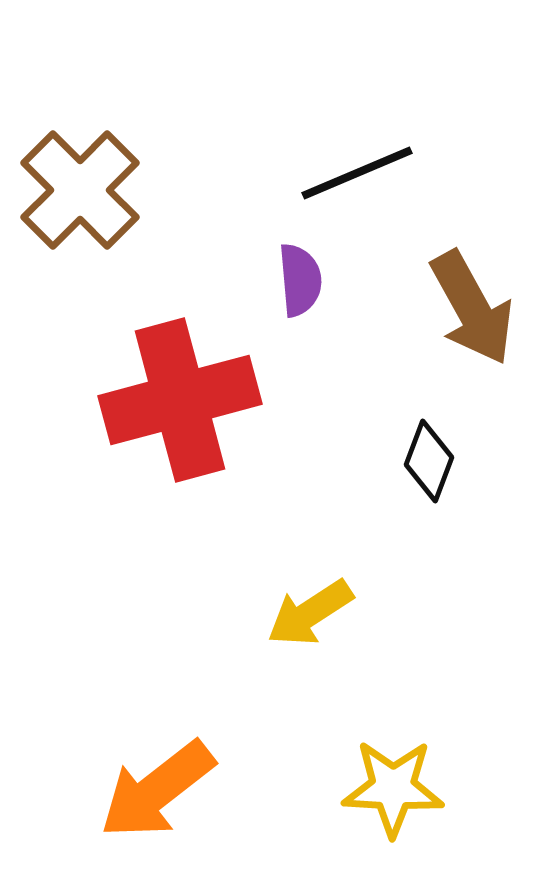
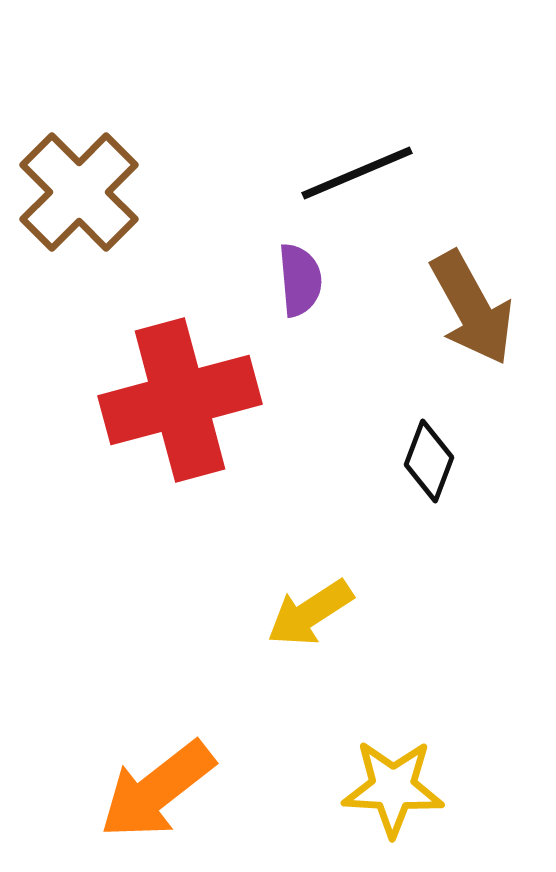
brown cross: moved 1 px left, 2 px down
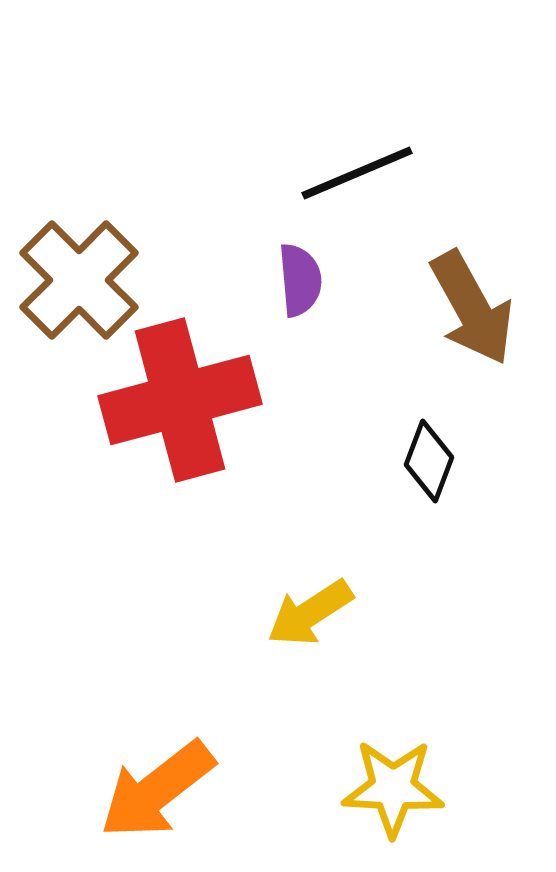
brown cross: moved 88 px down
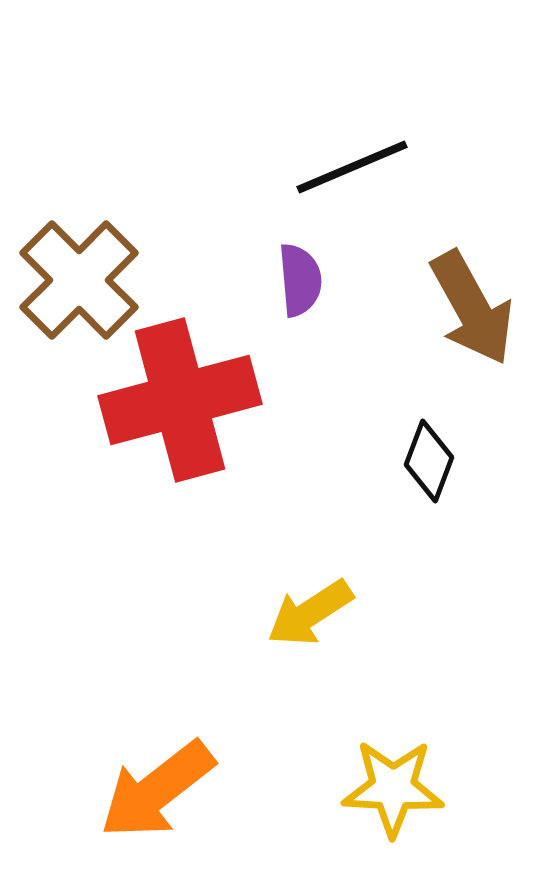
black line: moved 5 px left, 6 px up
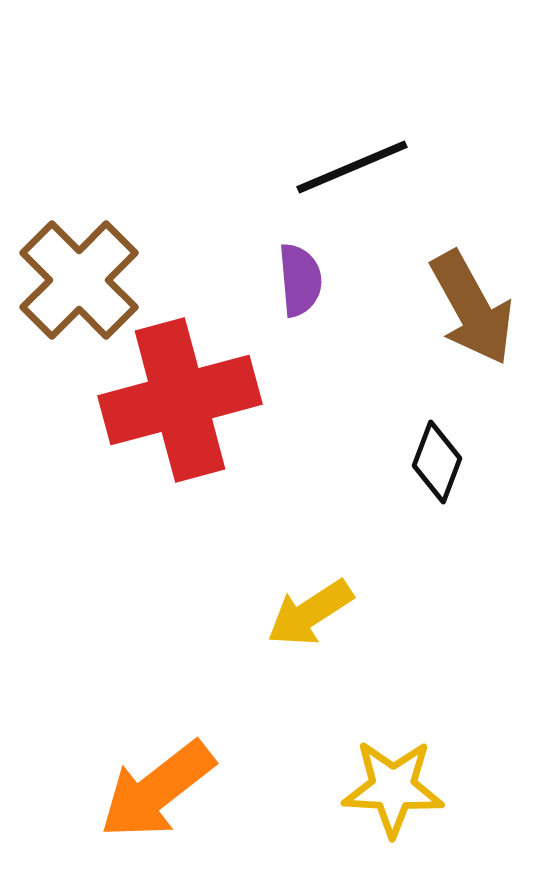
black diamond: moved 8 px right, 1 px down
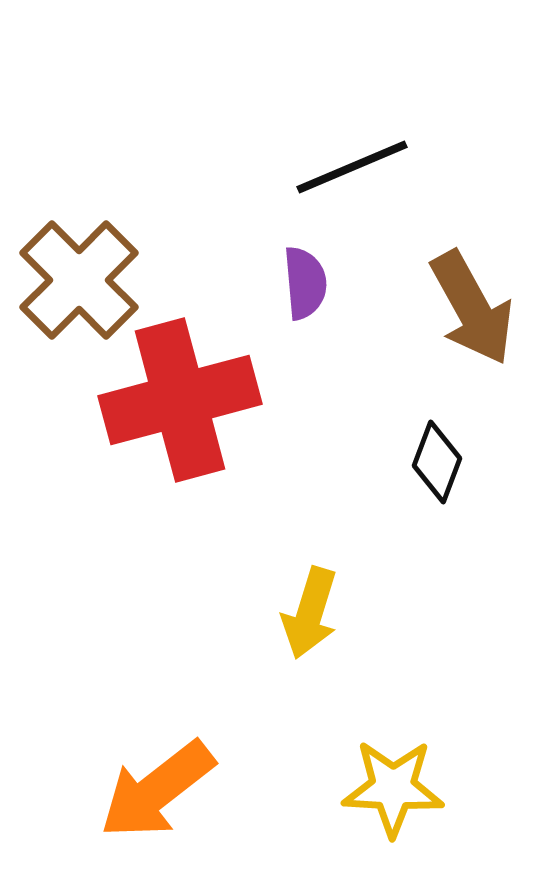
purple semicircle: moved 5 px right, 3 px down
yellow arrow: rotated 40 degrees counterclockwise
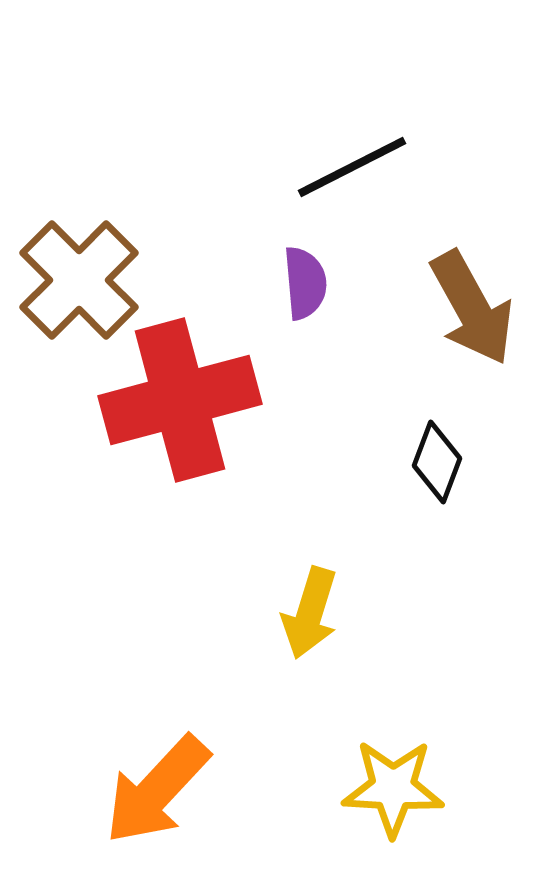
black line: rotated 4 degrees counterclockwise
orange arrow: rotated 9 degrees counterclockwise
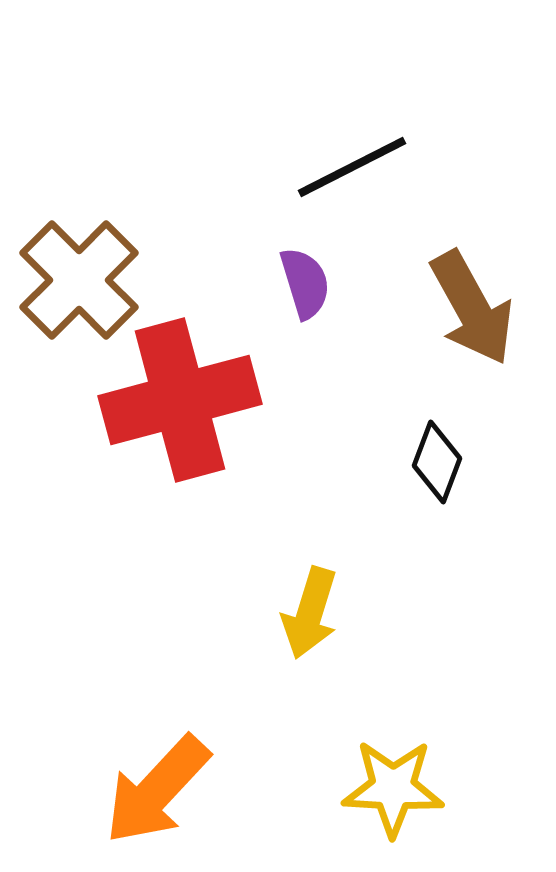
purple semicircle: rotated 12 degrees counterclockwise
